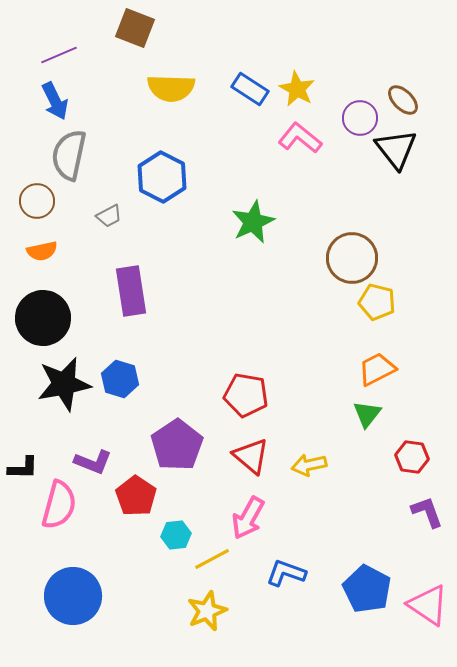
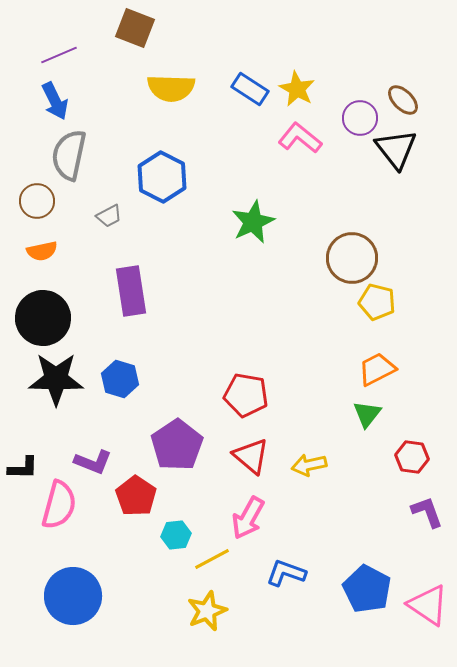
black star at (64, 384): moved 8 px left, 5 px up; rotated 12 degrees clockwise
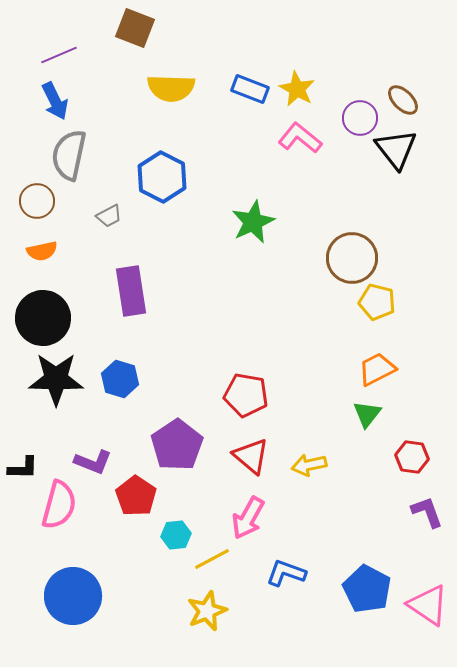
blue rectangle at (250, 89): rotated 12 degrees counterclockwise
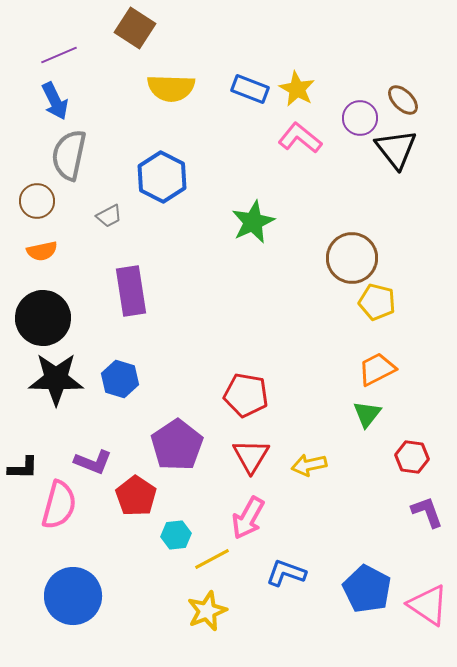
brown square at (135, 28): rotated 12 degrees clockwise
red triangle at (251, 456): rotated 21 degrees clockwise
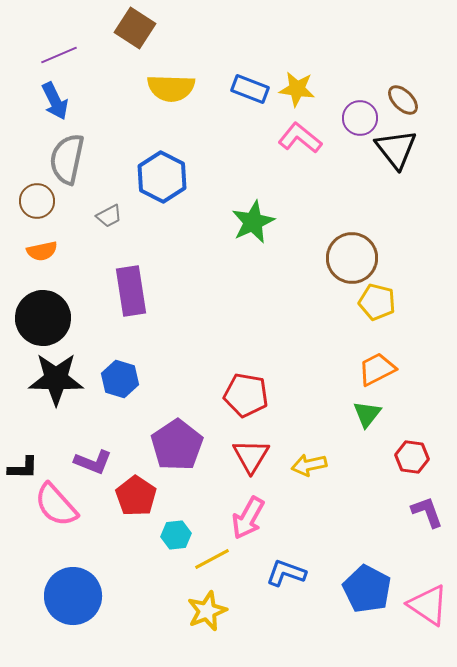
yellow star at (297, 89): rotated 21 degrees counterclockwise
gray semicircle at (69, 155): moved 2 px left, 4 px down
pink semicircle at (59, 505): moved 3 px left; rotated 123 degrees clockwise
